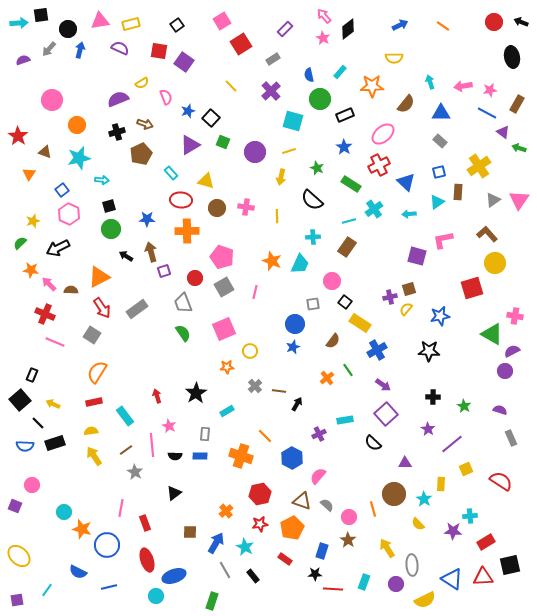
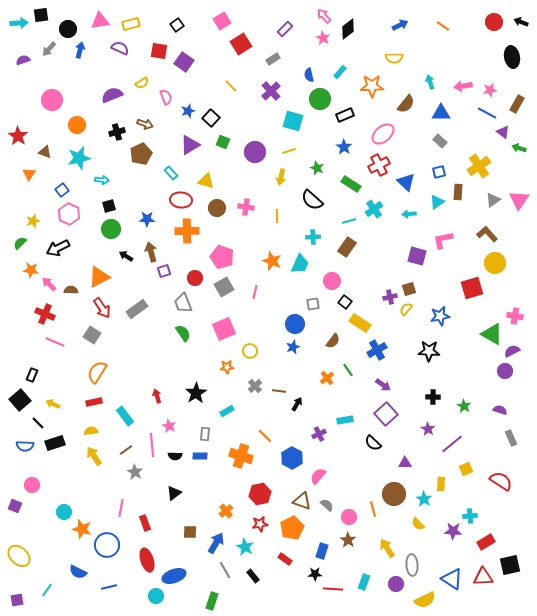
purple semicircle at (118, 99): moved 6 px left, 4 px up
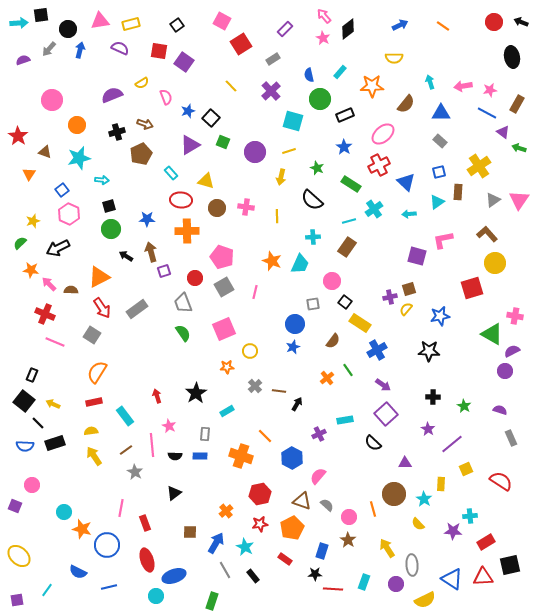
pink square at (222, 21): rotated 30 degrees counterclockwise
black square at (20, 400): moved 4 px right, 1 px down; rotated 10 degrees counterclockwise
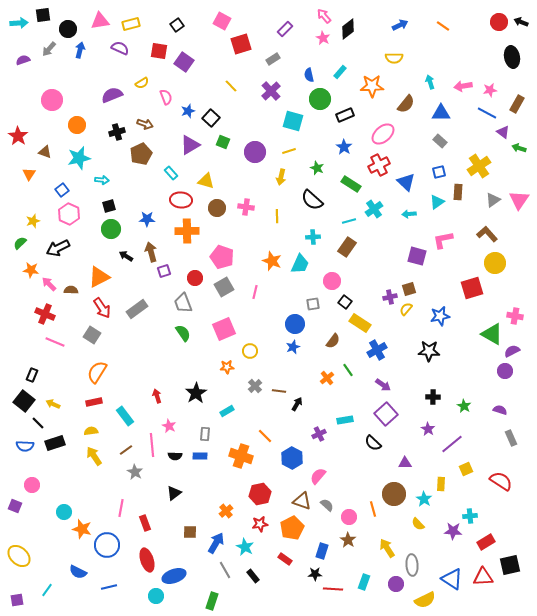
black square at (41, 15): moved 2 px right
red circle at (494, 22): moved 5 px right
red square at (241, 44): rotated 15 degrees clockwise
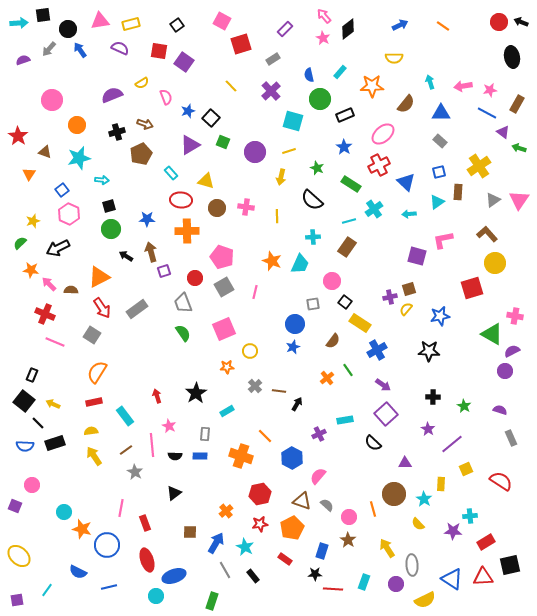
blue arrow at (80, 50): rotated 49 degrees counterclockwise
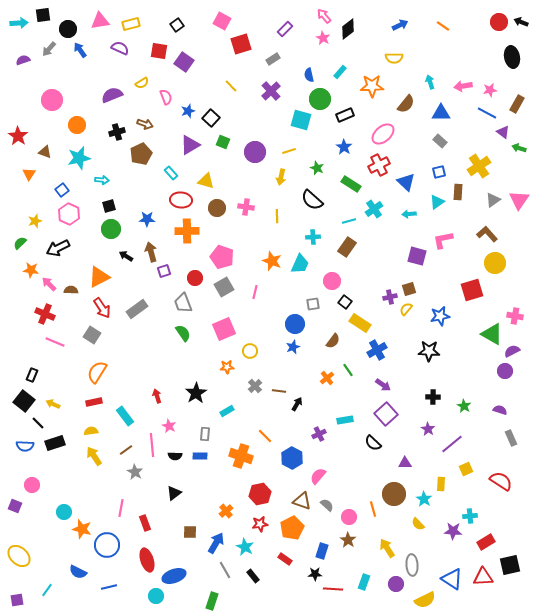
cyan square at (293, 121): moved 8 px right, 1 px up
yellow star at (33, 221): moved 2 px right
red square at (472, 288): moved 2 px down
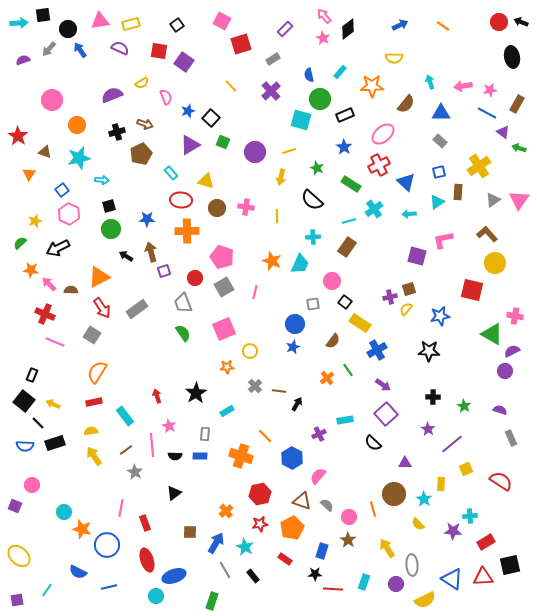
red square at (472, 290): rotated 30 degrees clockwise
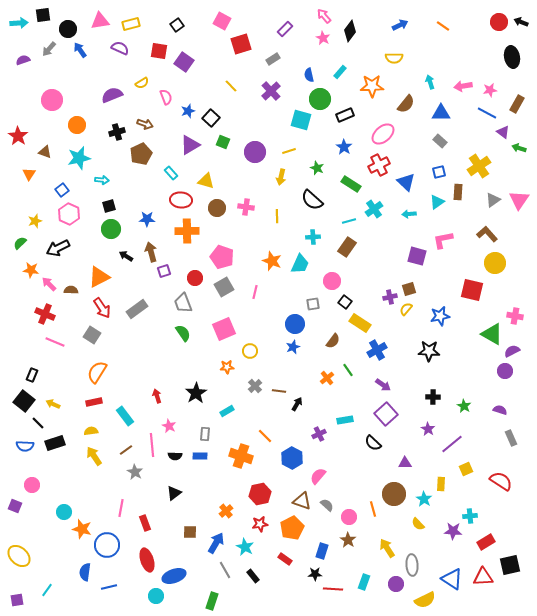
black diamond at (348, 29): moved 2 px right, 2 px down; rotated 15 degrees counterclockwise
blue semicircle at (78, 572): moved 7 px right; rotated 72 degrees clockwise
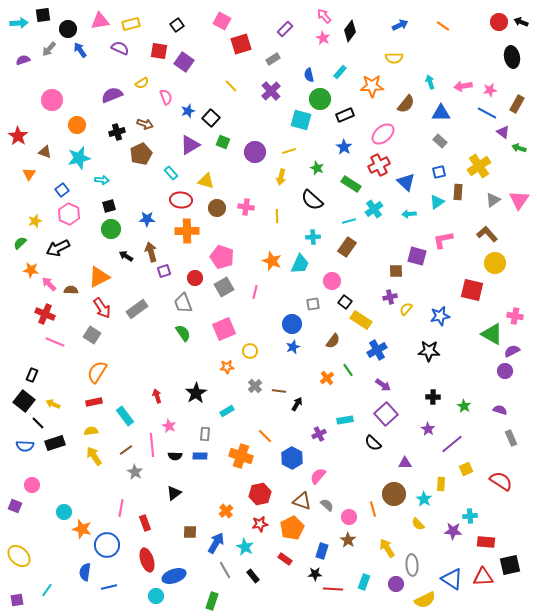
brown square at (409, 289): moved 13 px left, 18 px up; rotated 16 degrees clockwise
yellow rectangle at (360, 323): moved 1 px right, 3 px up
blue circle at (295, 324): moved 3 px left
red rectangle at (486, 542): rotated 36 degrees clockwise
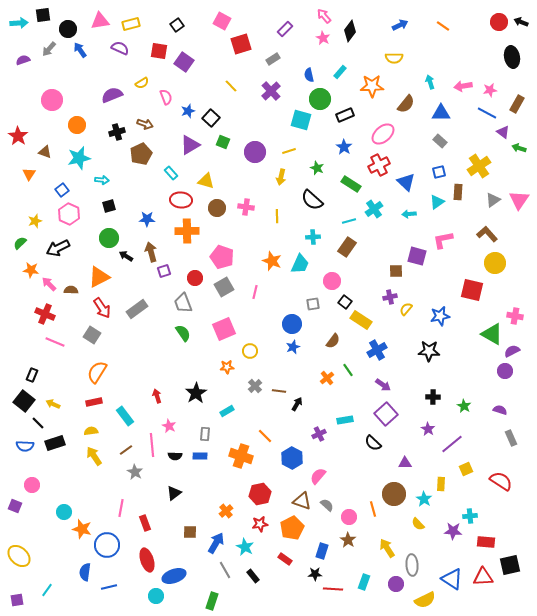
green circle at (111, 229): moved 2 px left, 9 px down
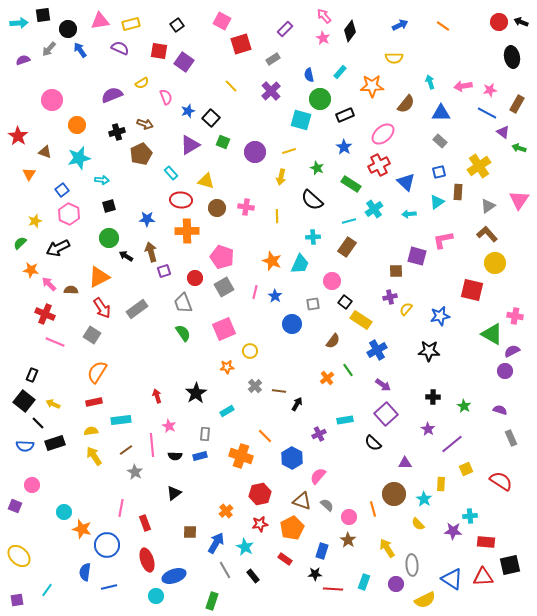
gray triangle at (493, 200): moved 5 px left, 6 px down
blue star at (293, 347): moved 18 px left, 51 px up; rotated 16 degrees counterclockwise
cyan rectangle at (125, 416): moved 4 px left, 4 px down; rotated 60 degrees counterclockwise
blue rectangle at (200, 456): rotated 16 degrees counterclockwise
